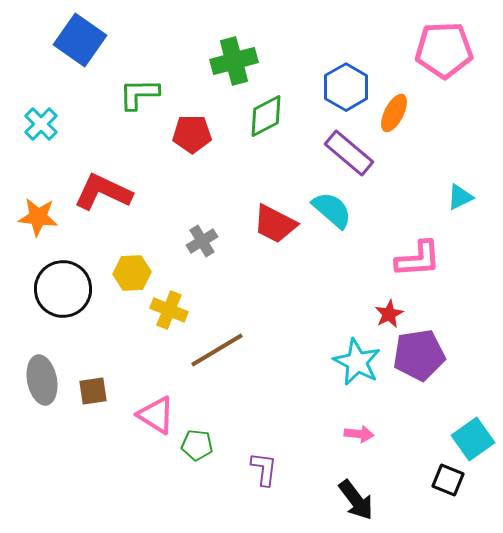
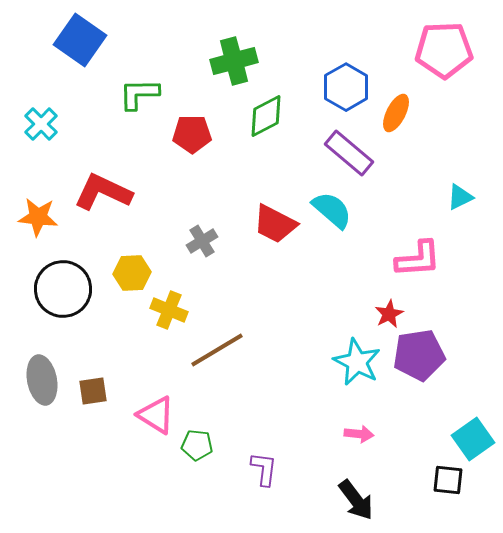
orange ellipse: moved 2 px right
black square: rotated 16 degrees counterclockwise
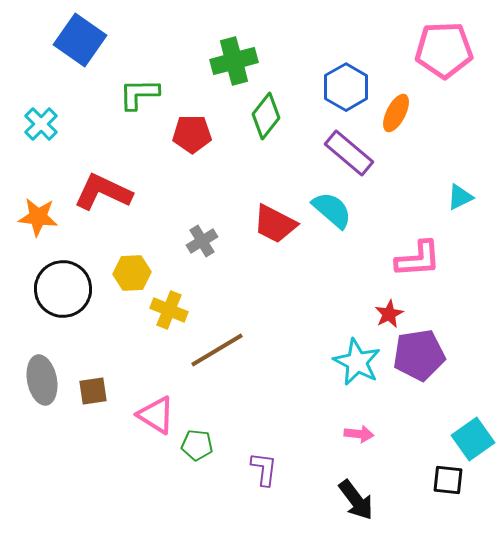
green diamond: rotated 24 degrees counterclockwise
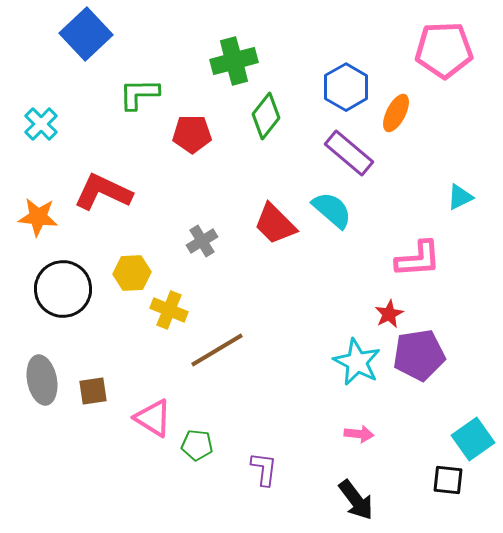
blue square: moved 6 px right, 6 px up; rotated 12 degrees clockwise
red trapezoid: rotated 18 degrees clockwise
pink triangle: moved 3 px left, 3 px down
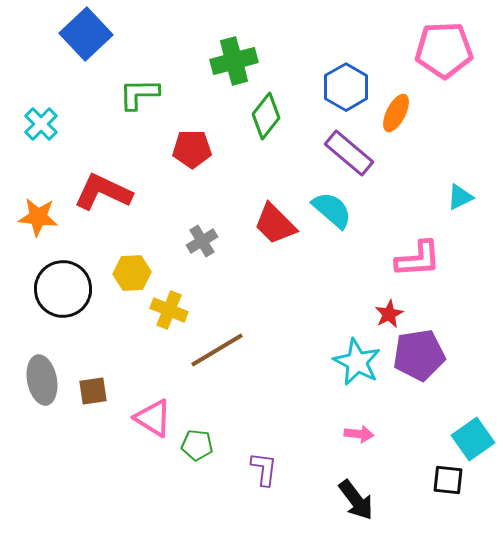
red pentagon: moved 15 px down
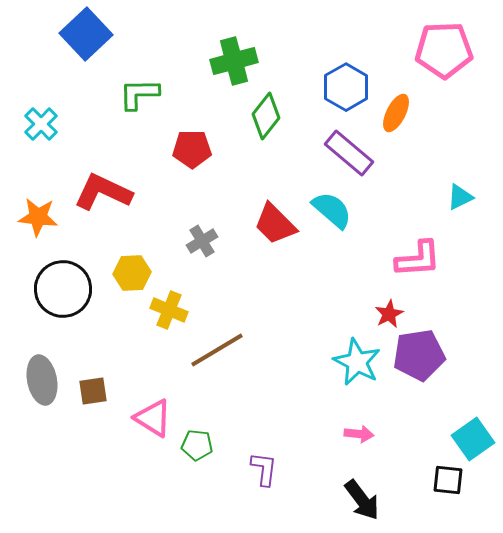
black arrow: moved 6 px right
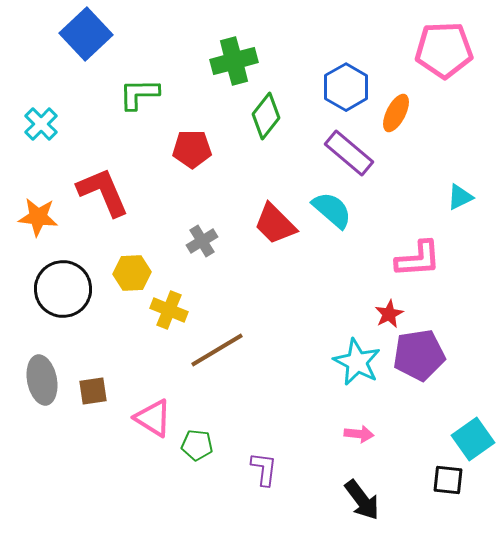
red L-shape: rotated 42 degrees clockwise
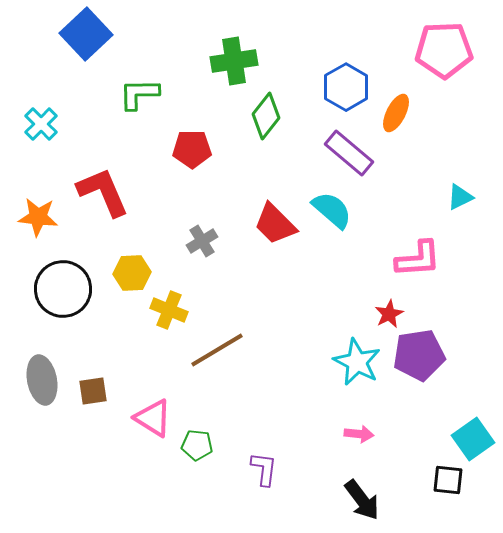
green cross: rotated 6 degrees clockwise
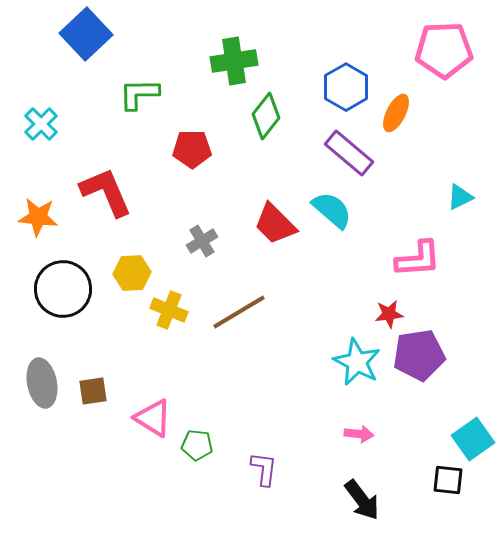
red L-shape: moved 3 px right
red star: rotated 20 degrees clockwise
brown line: moved 22 px right, 38 px up
gray ellipse: moved 3 px down
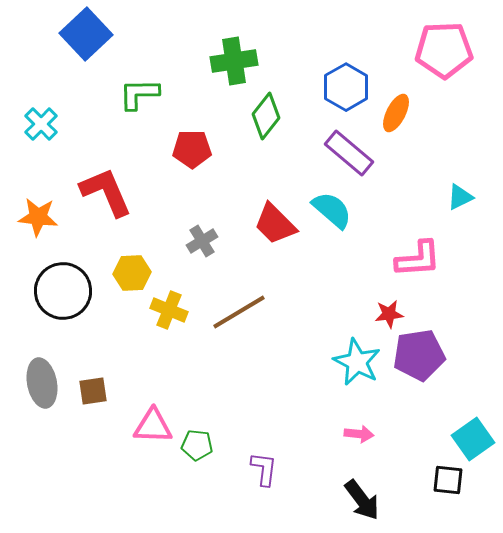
black circle: moved 2 px down
pink triangle: moved 8 px down; rotated 30 degrees counterclockwise
